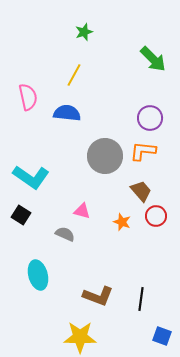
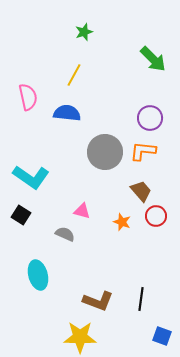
gray circle: moved 4 px up
brown L-shape: moved 5 px down
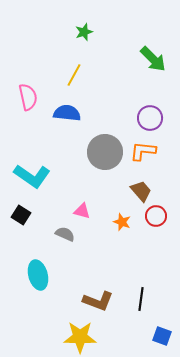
cyan L-shape: moved 1 px right, 1 px up
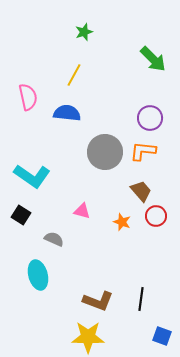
gray semicircle: moved 11 px left, 5 px down
yellow star: moved 8 px right
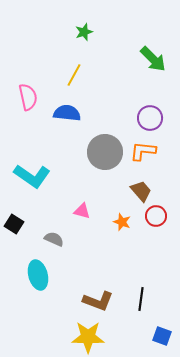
black square: moved 7 px left, 9 px down
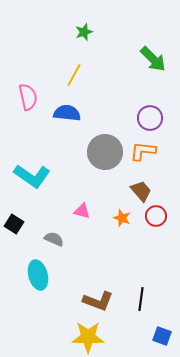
orange star: moved 4 px up
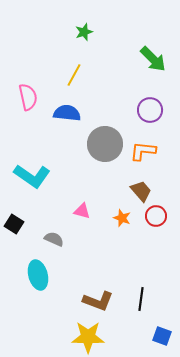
purple circle: moved 8 px up
gray circle: moved 8 px up
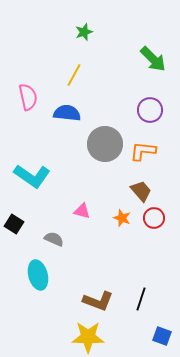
red circle: moved 2 px left, 2 px down
black line: rotated 10 degrees clockwise
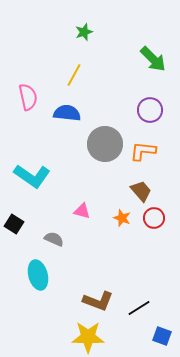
black line: moved 2 px left, 9 px down; rotated 40 degrees clockwise
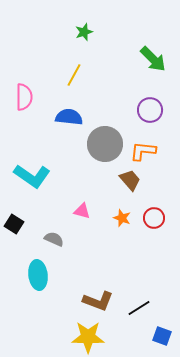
pink semicircle: moved 4 px left; rotated 12 degrees clockwise
blue semicircle: moved 2 px right, 4 px down
brown trapezoid: moved 11 px left, 11 px up
cyan ellipse: rotated 8 degrees clockwise
